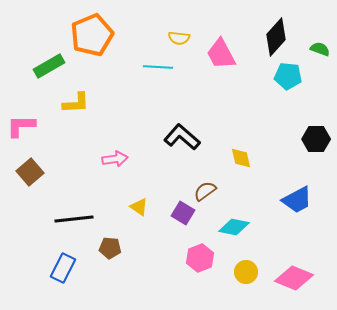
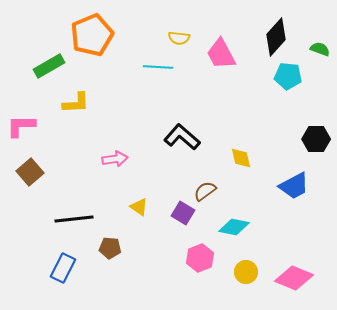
blue trapezoid: moved 3 px left, 14 px up
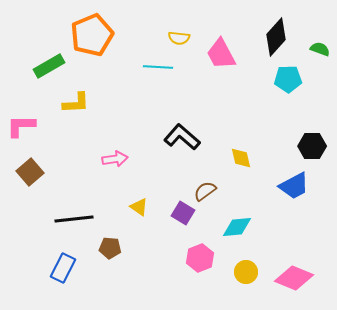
cyan pentagon: moved 3 px down; rotated 8 degrees counterclockwise
black hexagon: moved 4 px left, 7 px down
cyan diamond: moved 3 px right; rotated 16 degrees counterclockwise
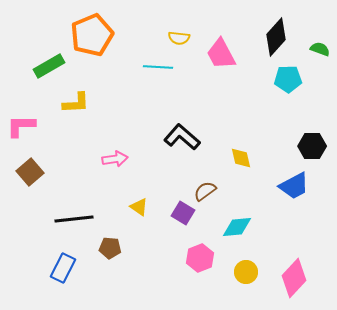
pink diamond: rotated 69 degrees counterclockwise
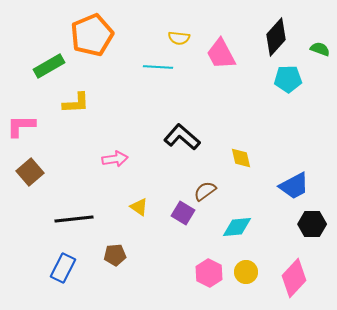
black hexagon: moved 78 px down
brown pentagon: moved 5 px right, 7 px down; rotated 10 degrees counterclockwise
pink hexagon: moved 9 px right, 15 px down; rotated 12 degrees counterclockwise
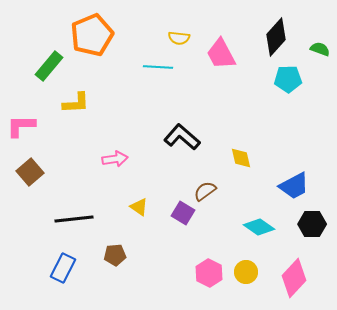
green rectangle: rotated 20 degrees counterclockwise
cyan diamond: moved 22 px right; rotated 40 degrees clockwise
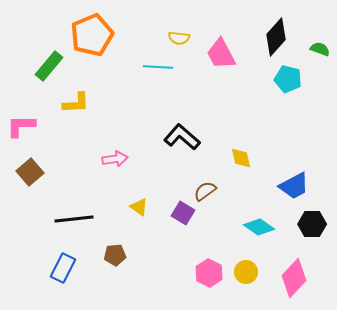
cyan pentagon: rotated 16 degrees clockwise
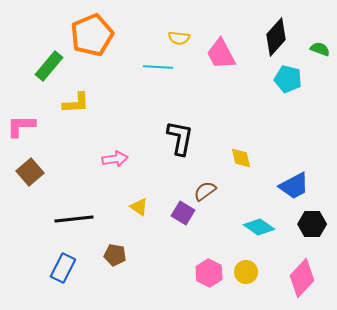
black L-shape: moved 2 px left, 1 px down; rotated 60 degrees clockwise
brown pentagon: rotated 15 degrees clockwise
pink diamond: moved 8 px right
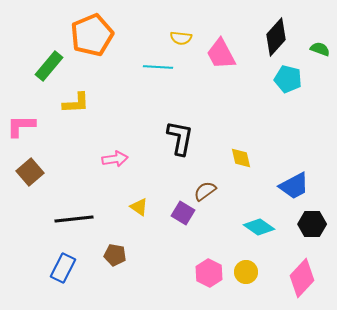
yellow semicircle: moved 2 px right
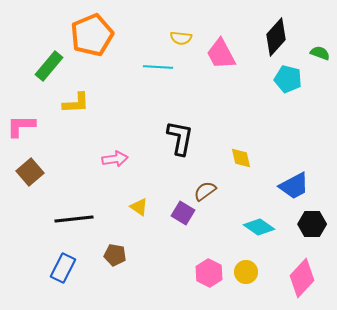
green semicircle: moved 4 px down
